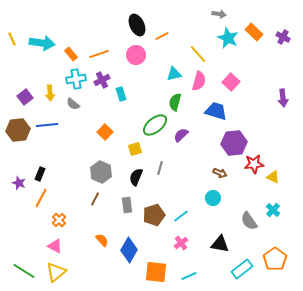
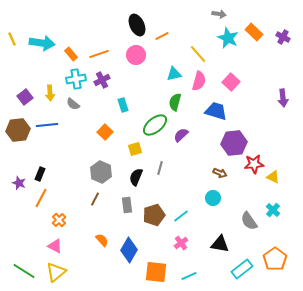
cyan rectangle at (121, 94): moved 2 px right, 11 px down
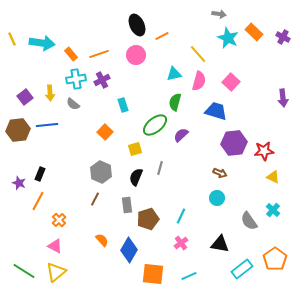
red star at (254, 164): moved 10 px right, 13 px up
orange line at (41, 198): moved 3 px left, 3 px down
cyan circle at (213, 198): moved 4 px right
brown pentagon at (154, 215): moved 6 px left, 4 px down
cyan line at (181, 216): rotated 28 degrees counterclockwise
orange square at (156, 272): moved 3 px left, 2 px down
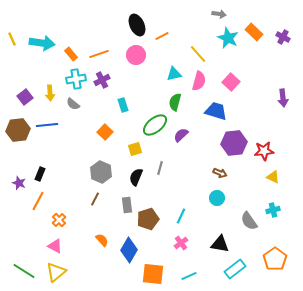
cyan cross at (273, 210): rotated 32 degrees clockwise
cyan rectangle at (242, 269): moved 7 px left
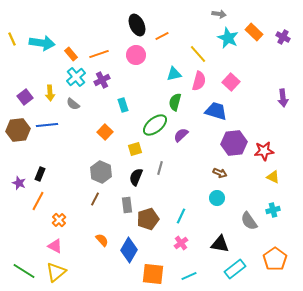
cyan cross at (76, 79): moved 2 px up; rotated 30 degrees counterclockwise
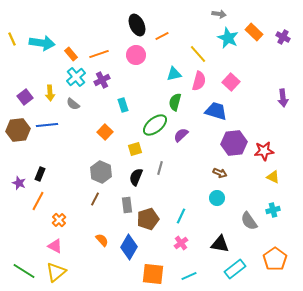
blue diamond at (129, 250): moved 3 px up
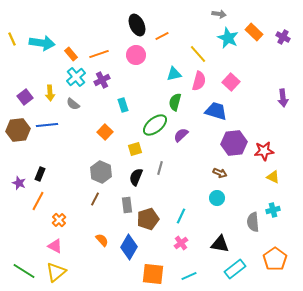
gray semicircle at (249, 221): moved 4 px right, 1 px down; rotated 30 degrees clockwise
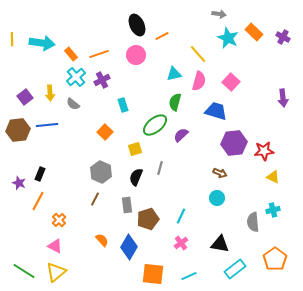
yellow line at (12, 39): rotated 24 degrees clockwise
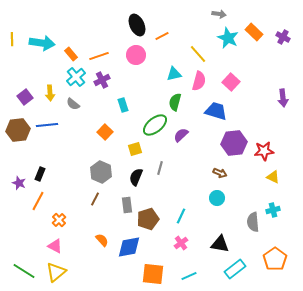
orange line at (99, 54): moved 2 px down
blue diamond at (129, 247): rotated 50 degrees clockwise
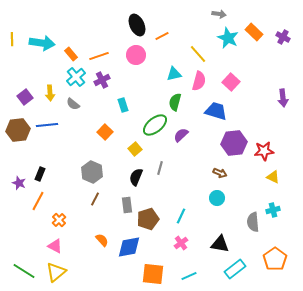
yellow square at (135, 149): rotated 24 degrees counterclockwise
gray hexagon at (101, 172): moved 9 px left
